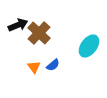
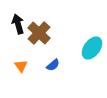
black arrow: moved 1 px up; rotated 84 degrees counterclockwise
cyan ellipse: moved 3 px right, 2 px down
orange triangle: moved 13 px left, 1 px up
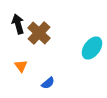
blue semicircle: moved 5 px left, 18 px down
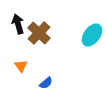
cyan ellipse: moved 13 px up
blue semicircle: moved 2 px left
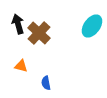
cyan ellipse: moved 9 px up
orange triangle: rotated 40 degrees counterclockwise
blue semicircle: rotated 120 degrees clockwise
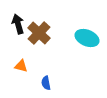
cyan ellipse: moved 5 px left, 12 px down; rotated 75 degrees clockwise
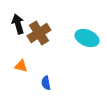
brown cross: rotated 15 degrees clockwise
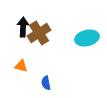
black arrow: moved 5 px right, 3 px down; rotated 18 degrees clockwise
cyan ellipse: rotated 35 degrees counterclockwise
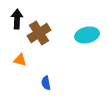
black arrow: moved 6 px left, 8 px up
cyan ellipse: moved 3 px up
orange triangle: moved 1 px left, 6 px up
